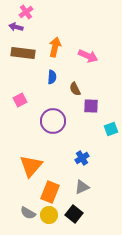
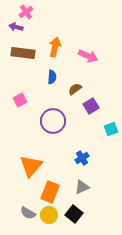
brown semicircle: rotated 80 degrees clockwise
purple square: rotated 35 degrees counterclockwise
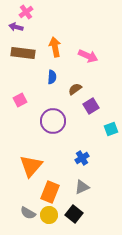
orange arrow: rotated 24 degrees counterclockwise
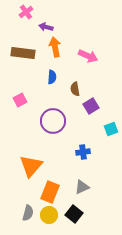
purple arrow: moved 30 px right
brown semicircle: rotated 64 degrees counterclockwise
blue cross: moved 1 px right, 6 px up; rotated 24 degrees clockwise
gray semicircle: rotated 105 degrees counterclockwise
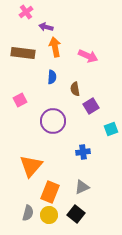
black square: moved 2 px right
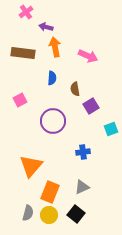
blue semicircle: moved 1 px down
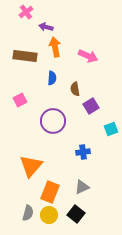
brown rectangle: moved 2 px right, 3 px down
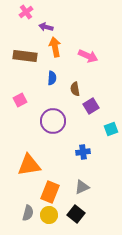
orange triangle: moved 2 px left, 1 px up; rotated 40 degrees clockwise
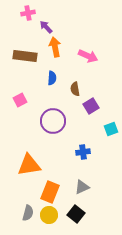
pink cross: moved 2 px right, 1 px down; rotated 24 degrees clockwise
purple arrow: rotated 32 degrees clockwise
